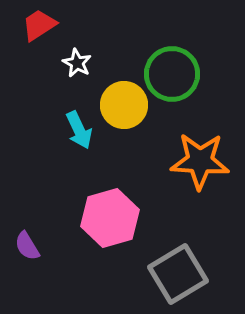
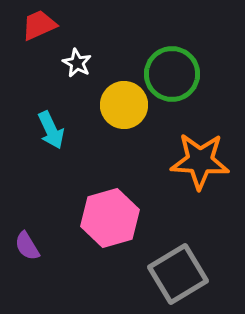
red trapezoid: rotated 9 degrees clockwise
cyan arrow: moved 28 px left
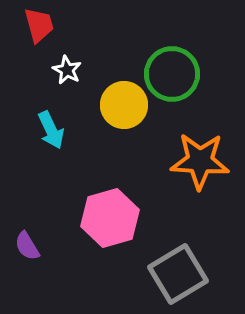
red trapezoid: rotated 99 degrees clockwise
white star: moved 10 px left, 7 px down
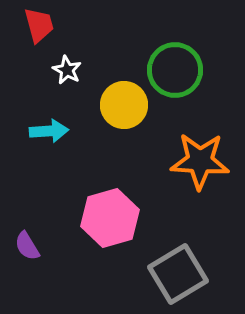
green circle: moved 3 px right, 4 px up
cyan arrow: moved 2 px left, 1 px down; rotated 69 degrees counterclockwise
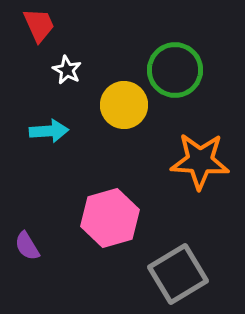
red trapezoid: rotated 9 degrees counterclockwise
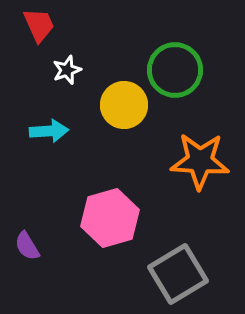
white star: rotated 24 degrees clockwise
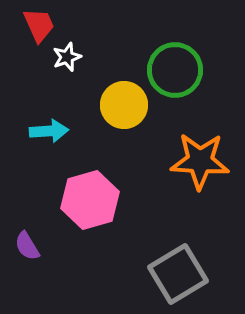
white star: moved 13 px up
pink hexagon: moved 20 px left, 18 px up
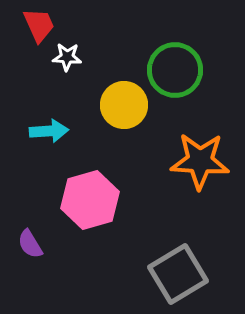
white star: rotated 24 degrees clockwise
purple semicircle: moved 3 px right, 2 px up
